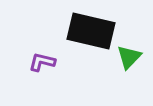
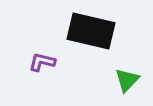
green triangle: moved 2 px left, 23 px down
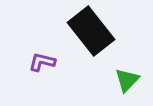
black rectangle: rotated 39 degrees clockwise
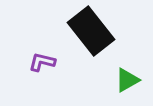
green triangle: rotated 16 degrees clockwise
